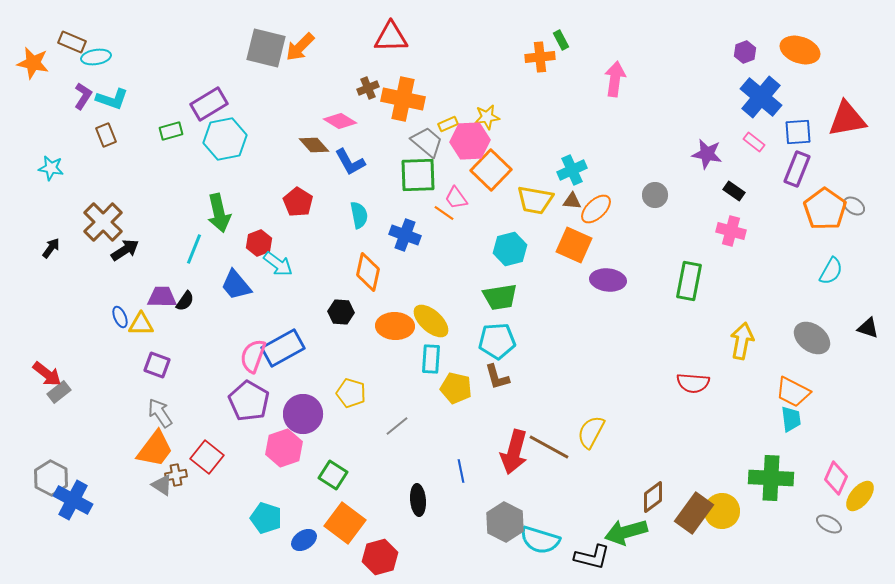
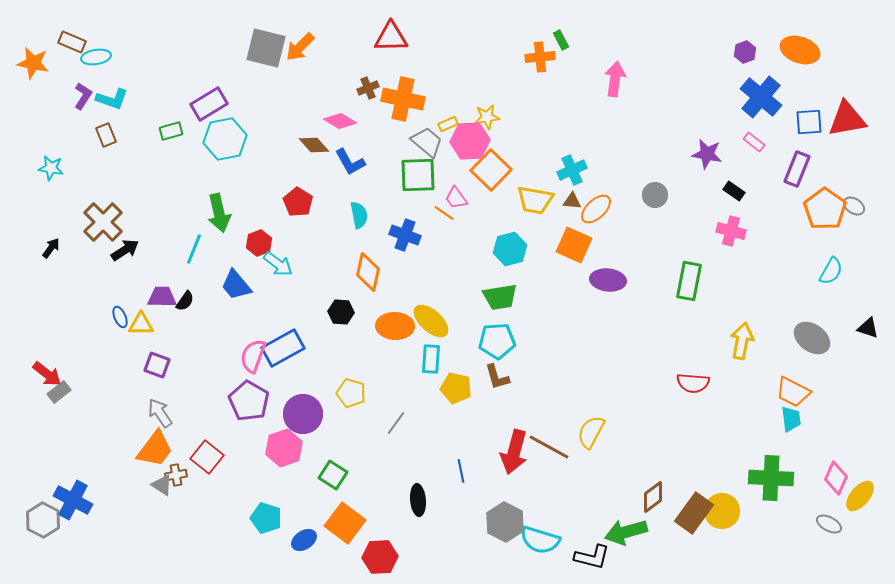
blue square at (798, 132): moved 11 px right, 10 px up
gray line at (397, 426): moved 1 px left, 3 px up; rotated 15 degrees counterclockwise
gray hexagon at (51, 478): moved 8 px left, 42 px down
red hexagon at (380, 557): rotated 12 degrees clockwise
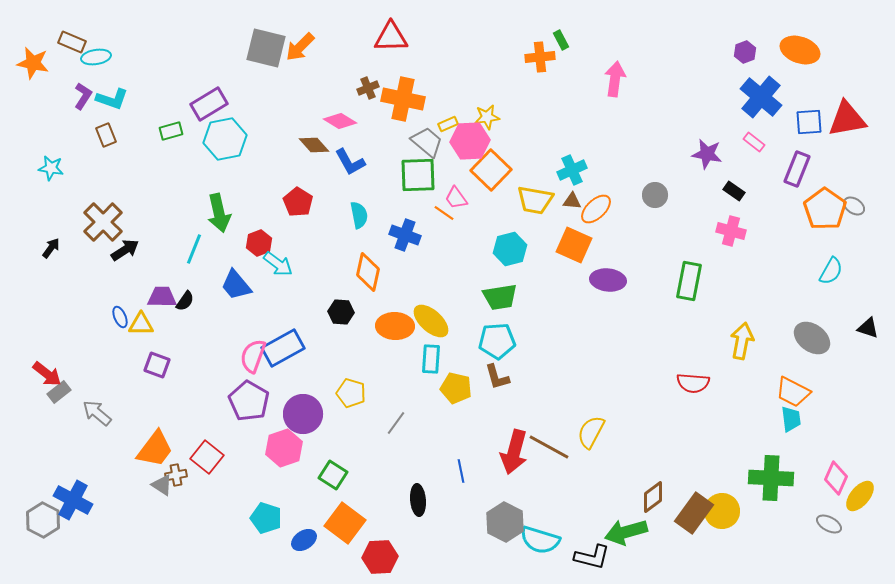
gray arrow at (160, 413): moved 63 px left; rotated 16 degrees counterclockwise
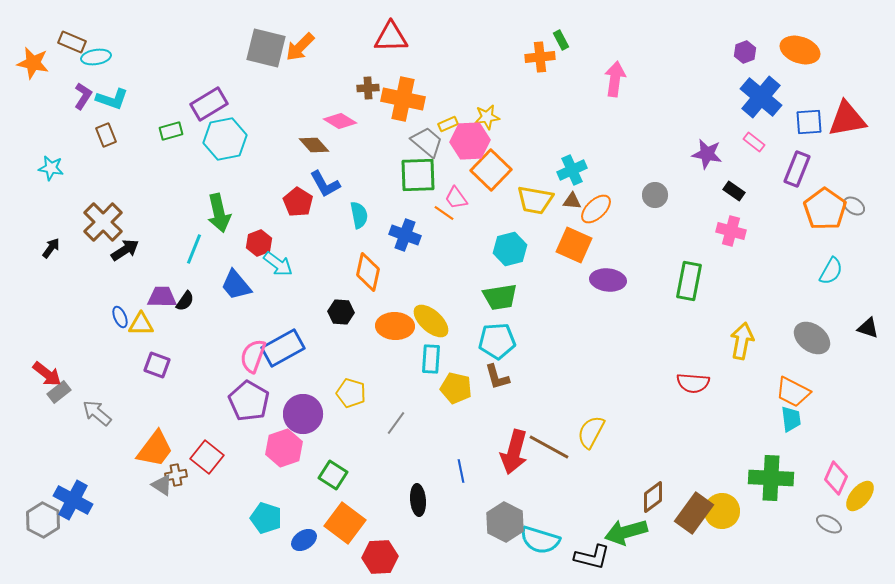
brown cross at (368, 88): rotated 20 degrees clockwise
blue L-shape at (350, 162): moved 25 px left, 22 px down
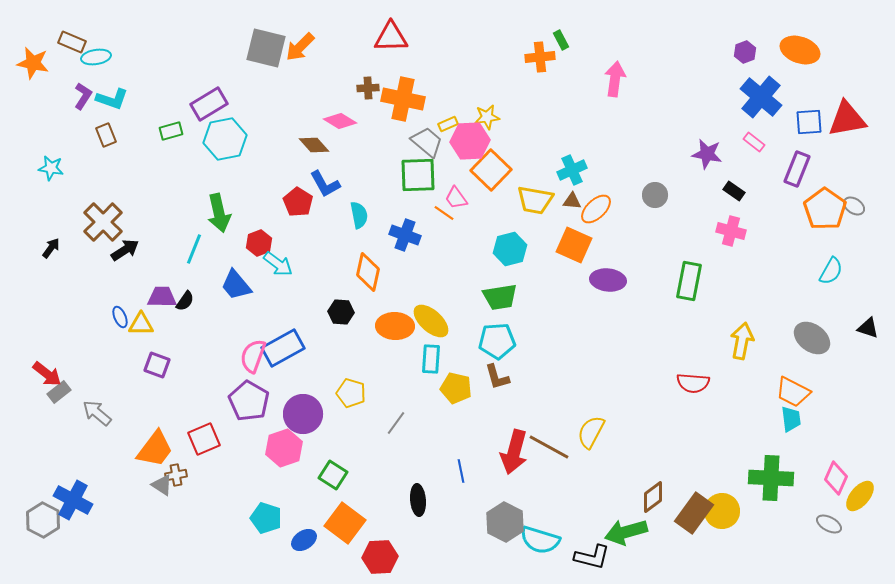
red square at (207, 457): moved 3 px left, 18 px up; rotated 28 degrees clockwise
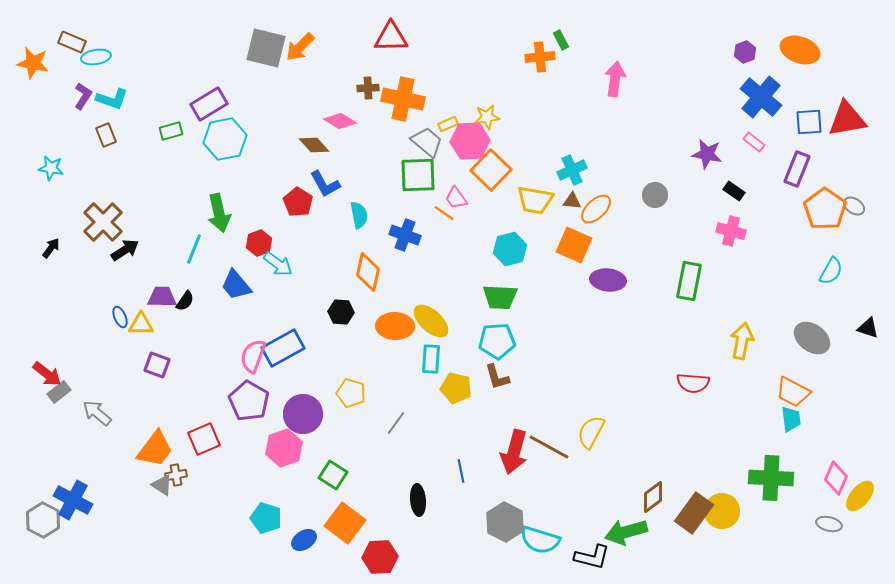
green trapezoid at (500, 297): rotated 12 degrees clockwise
gray ellipse at (829, 524): rotated 15 degrees counterclockwise
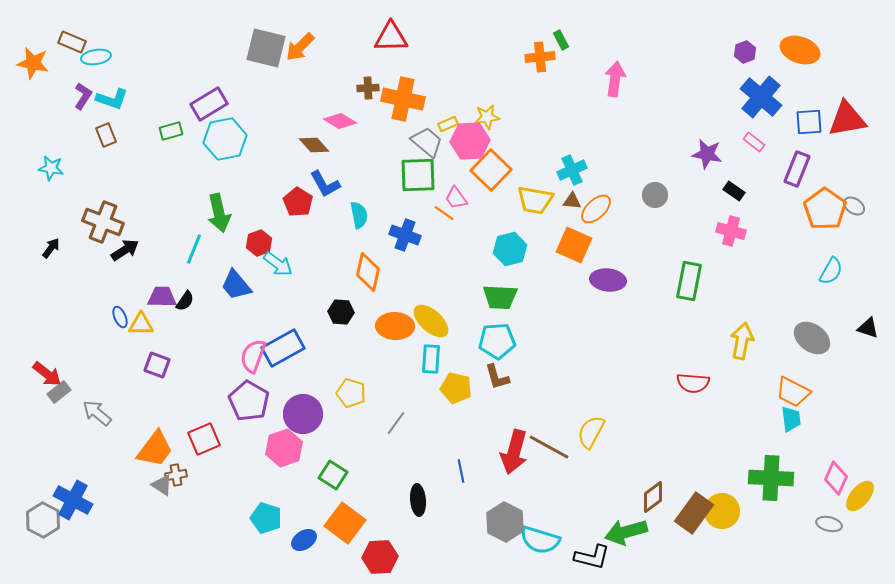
brown cross at (103, 222): rotated 24 degrees counterclockwise
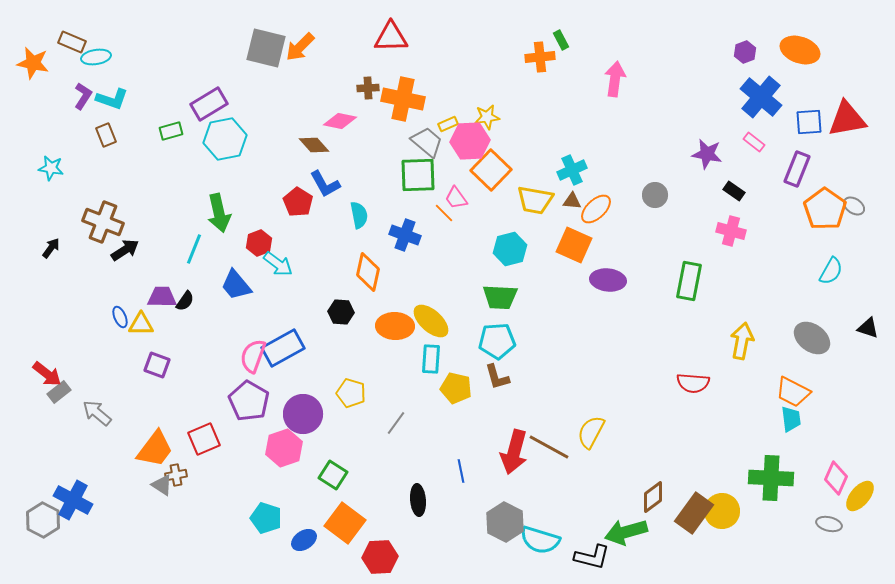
pink diamond at (340, 121): rotated 20 degrees counterclockwise
orange line at (444, 213): rotated 10 degrees clockwise
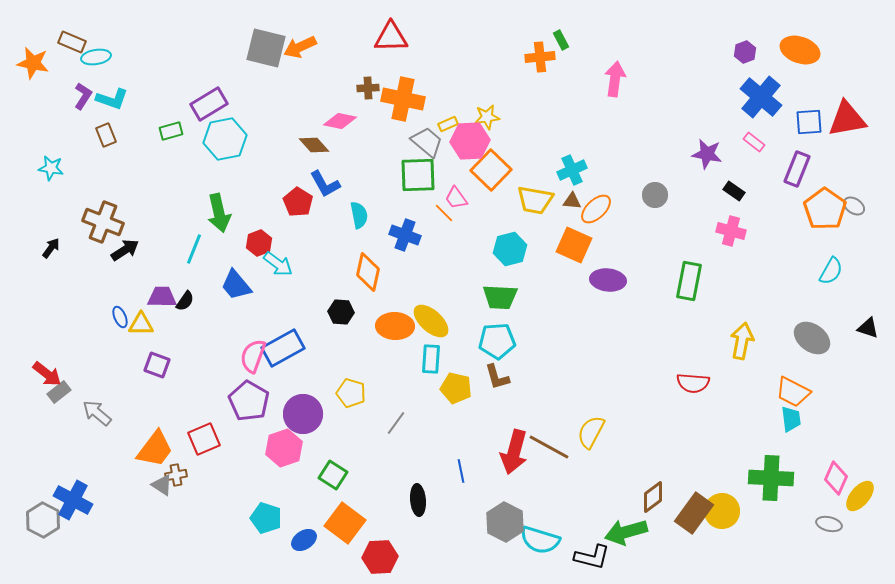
orange arrow at (300, 47): rotated 20 degrees clockwise
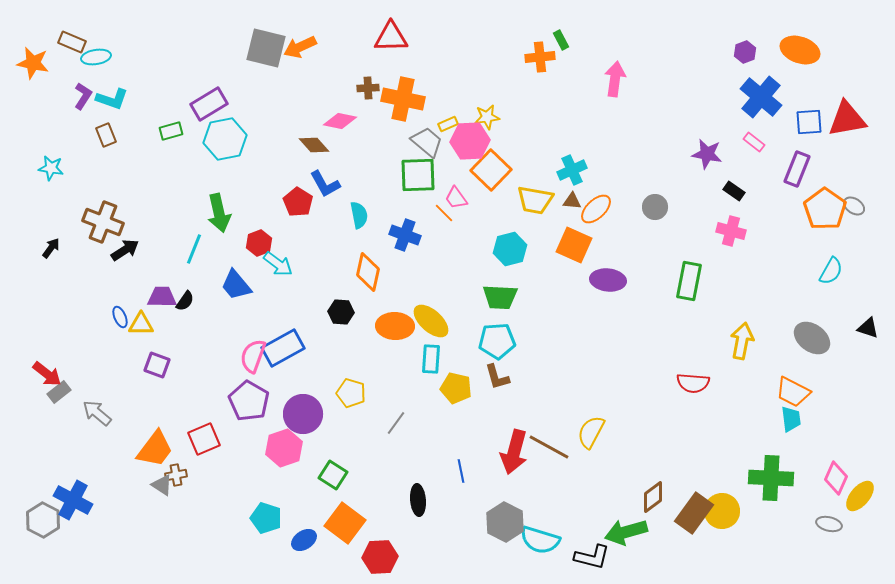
gray circle at (655, 195): moved 12 px down
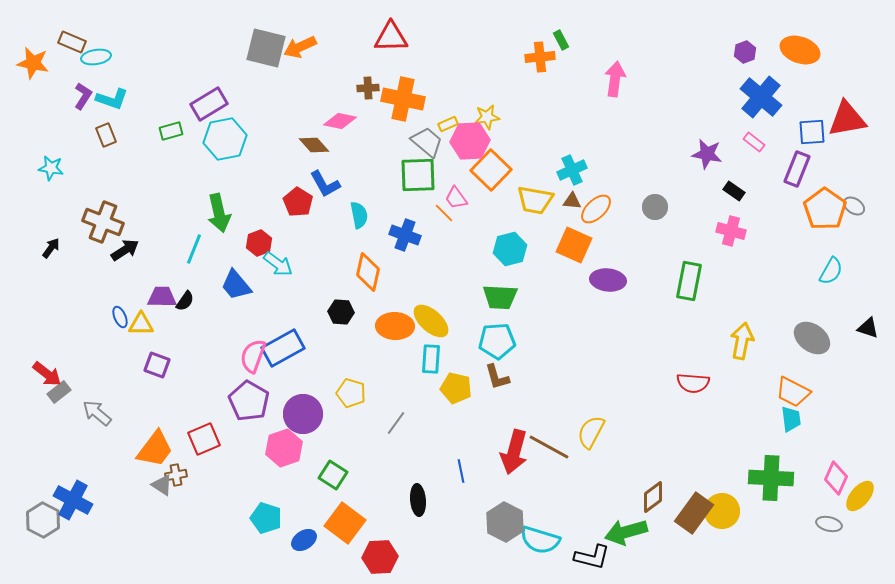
blue square at (809, 122): moved 3 px right, 10 px down
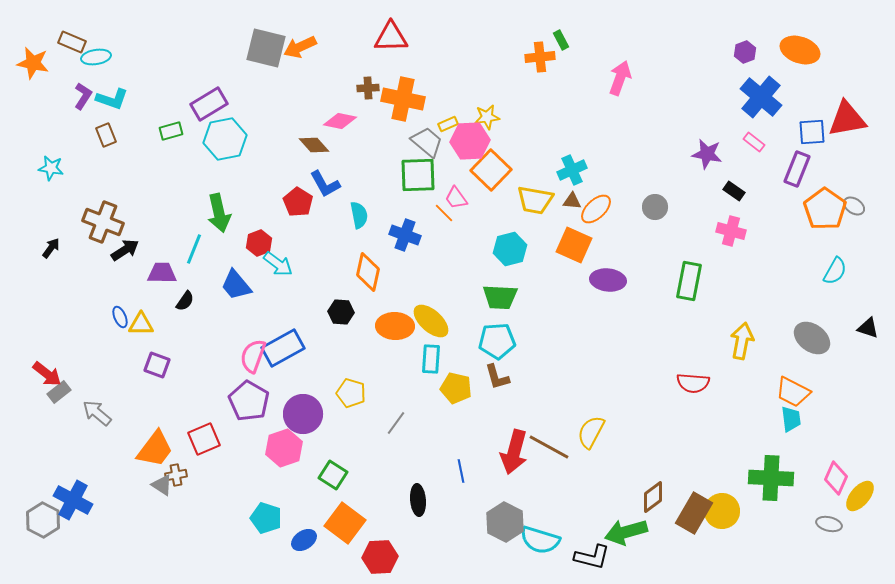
pink arrow at (615, 79): moved 5 px right, 1 px up; rotated 12 degrees clockwise
cyan semicircle at (831, 271): moved 4 px right
purple trapezoid at (162, 297): moved 24 px up
brown rectangle at (694, 513): rotated 6 degrees counterclockwise
